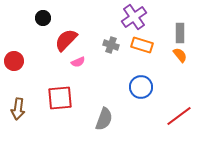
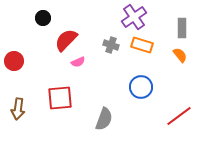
gray rectangle: moved 2 px right, 5 px up
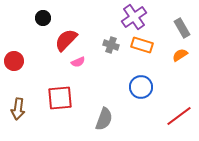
gray rectangle: rotated 30 degrees counterclockwise
orange semicircle: rotated 84 degrees counterclockwise
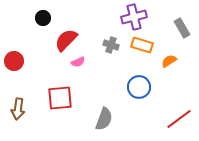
purple cross: rotated 20 degrees clockwise
orange semicircle: moved 11 px left, 6 px down
blue circle: moved 2 px left
red line: moved 3 px down
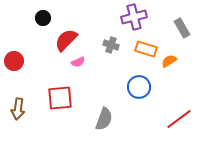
orange rectangle: moved 4 px right, 4 px down
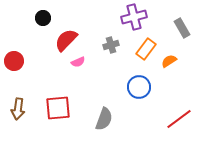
gray cross: rotated 35 degrees counterclockwise
orange rectangle: rotated 70 degrees counterclockwise
red square: moved 2 px left, 10 px down
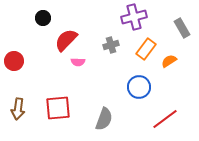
pink semicircle: rotated 24 degrees clockwise
red line: moved 14 px left
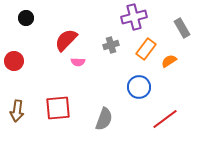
black circle: moved 17 px left
brown arrow: moved 1 px left, 2 px down
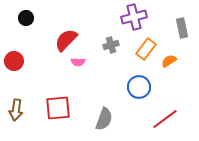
gray rectangle: rotated 18 degrees clockwise
brown arrow: moved 1 px left, 1 px up
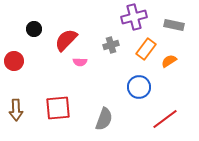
black circle: moved 8 px right, 11 px down
gray rectangle: moved 8 px left, 3 px up; rotated 66 degrees counterclockwise
pink semicircle: moved 2 px right
brown arrow: rotated 10 degrees counterclockwise
